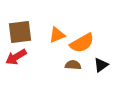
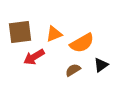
orange triangle: moved 3 px left, 1 px up
red arrow: moved 18 px right
brown semicircle: moved 5 px down; rotated 35 degrees counterclockwise
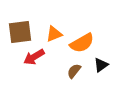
brown semicircle: moved 1 px right, 1 px down; rotated 21 degrees counterclockwise
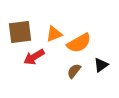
orange semicircle: moved 3 px left
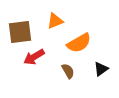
orange triangle: moved 1 px right, 13 px up
black triangle: moved 4 px down
brown semicircle: moved 6 px left; rotated 112 degrees clockwise
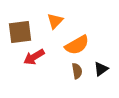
orange triangle: rotated 24 degrees counterclockwise
orange semicircle: moved 2 px left, 2 px down
brown semicircle: moved 9 px right; rotated 21 degrees clockwise
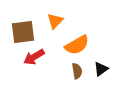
brown square: moved 3 px right
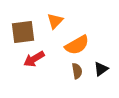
red arrow: moved 2 px down
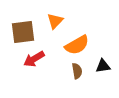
black triangle: moved 2 px right, 3 px up; rotated 28 degrees clockwise
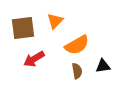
brown square: moved 4 px up
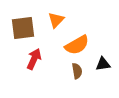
orange triangle: moved 1 px right, 1 px up
red arrow: rotated 145 degrees clockwise
black triangle: moved 2 px up
